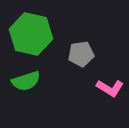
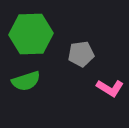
green hexagon: rotated 15 degrees counterclockwise
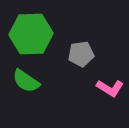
green semicircle: rotated 52 degrees clockwise
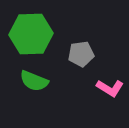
green semicircle: moved 8 px right; rotated 12 degrees counterclockwise
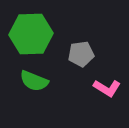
pink L-shape: moved 3 px left
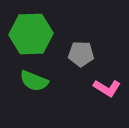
gray pentagon: rotated 10 degrees clockwise
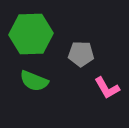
pink L-shape: rotated 28 degrees clockwise
